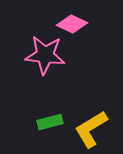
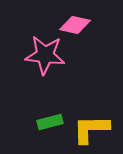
pink diamond: moved 3 px right, 1 px down; rotated 12 degrees counterclockwise
yellow L-shape: rotated 30 degrees clockwise
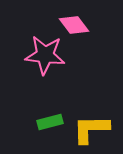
pink diamond: moved 1 px left; rotated 40 degrees clockwise
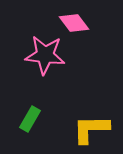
pink diamond: moved 2 px up
green rectangle: moved 20 px left, 3 px up; rotated 45 degrees counterclockwise
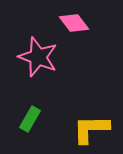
pink star: moved 7 px left, 2 px down; rotated 15 degrees clockwise
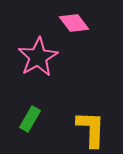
pink star: rotated 21 degrees clockwise
yellow L-shape: rotated 93 degrees clockwise
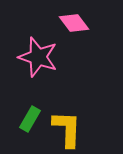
pink star: rotated 24 degrees counterclockwise
yellow L-shape: moved 24 px left
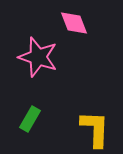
pink diamond: rotated 16 degrees clockwise
yellow L-shape: moved 28 px right
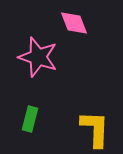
green rectangle: rotated 15 degrees counterclockwise
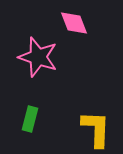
yellow L-shape: moved 1 px right
